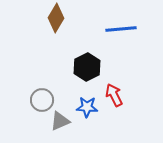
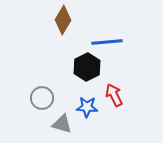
brown diamond: moved 7 px right, 2 px down
blue line: moved 14 px left, 13 px down
gray circle: moved 2 px up
gray triangle: moved 2 px right, 3 px down; rotated 40 degrees clockwise
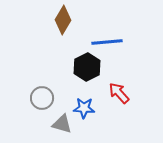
red arrow: moved 5 px right, 2 px up; rotated 15 degrees counterclockwise
blue star: moved 3 px left, 1 px down
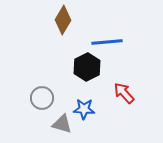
red arrow: moved 5 px right
blue star: moved 1 px down
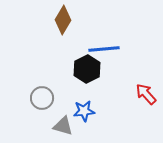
blue line: moved 3 px left, 7 px down
black hexagon: moved 2 px down
red arrow: moved 22 px right, 1 px down
blue star: moved 2 px down; rotated 10 degrees counterclockwise
gray triangle: moved 1 px right, 2 px down
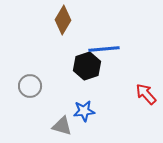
black hexagon: moved 3 px up; rotated 8 degrees clockwise
gray circle: moved 12 px left, 12 px up
gray triangle: moved 1 px left
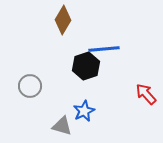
black hexagon: moved 1 px left
blue star: rotated 20 degrees counterclockwise
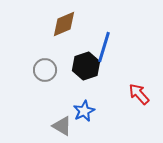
brown diamond: moved 1 px right, 4 px down; rotated 36 degrees clockwise
blue line: moved 2 px up; rotated 68 degrees counterclockwise
gray circle: moved 15 px right, 16 px up
red arrow: moved 7 px left
gray triangle: rotated 15 degrees clockwise
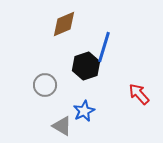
gray circle: moved 15 px down
